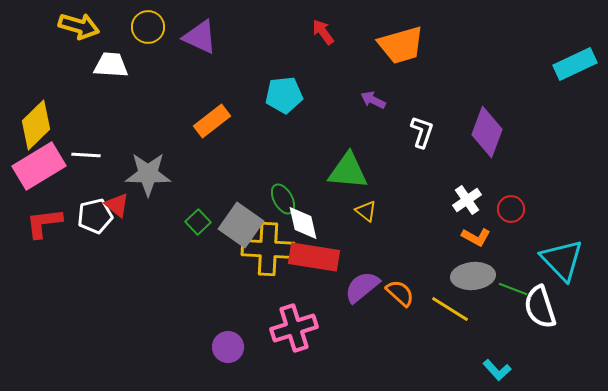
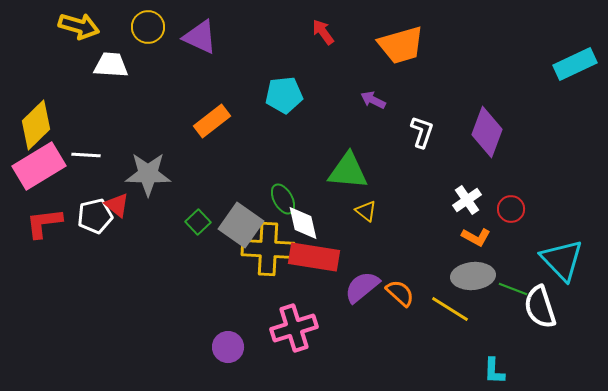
cyan L-shape: moved 3 px left, 1 px down; rotated 44 degrees clockwise
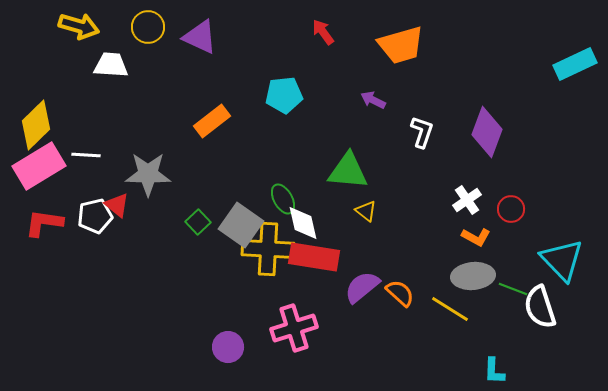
red L-shape: rotated 15 degrees clockwise
